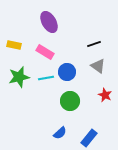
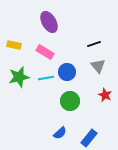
gray triangle: rotated 14 degrees clockwise
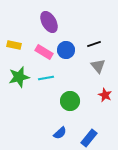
pink rectangle: moved 1 px left
blue circle: moved 1 px left, 22 px up
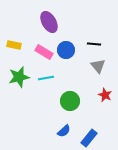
black line: rotated 24 degrees clockwise
blue semicircle: moved 4 px right, 2 px up
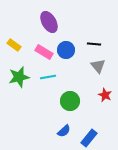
yellow rectangle: rotated 24 degrees clockwise
cyan line: moved 2 px right, 1 px up
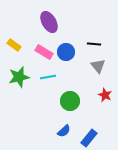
blue circle: moved 2 px down
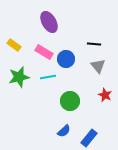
blue circle: moved 7 px down
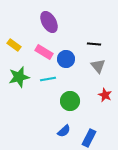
cyan line: moved 2 px down
blue rectangle: rotated 12 degrees counterclockwise
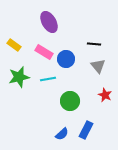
blue semicircle: moved 2 px left, 3 px down
blue rectangle: moved 3 px left, 8 px up
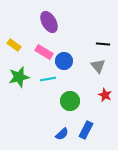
black line: moved 9 px right
blue circle: moved 2 px left, 2 px down
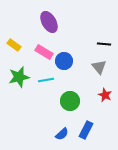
black line: moved 1 px right
gray triangle: moved 1 px right, 1 px down
cyan line: moved 2 px left, 1 px down
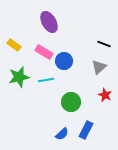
black line: rotated 16 degrees clockwise
gray triangle: rotated 28 degrees clockwise
green circle: moved 1 px right, 1 px down
